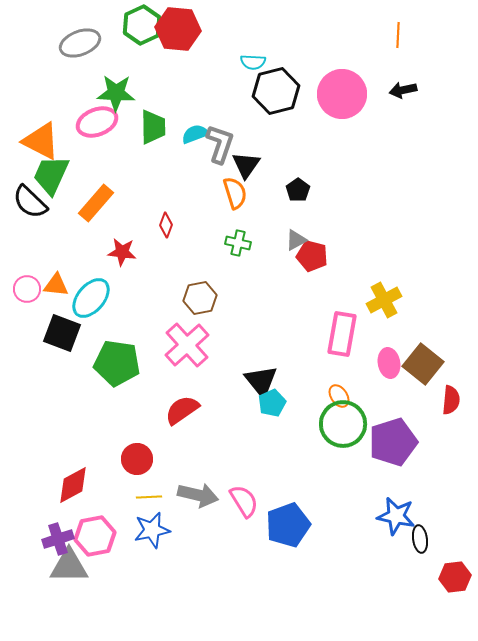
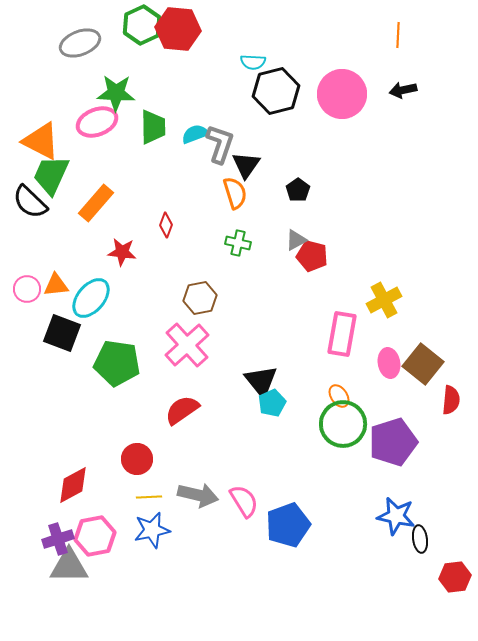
orange triangle at (56, 285): rotated 12 degrees counterclockwise
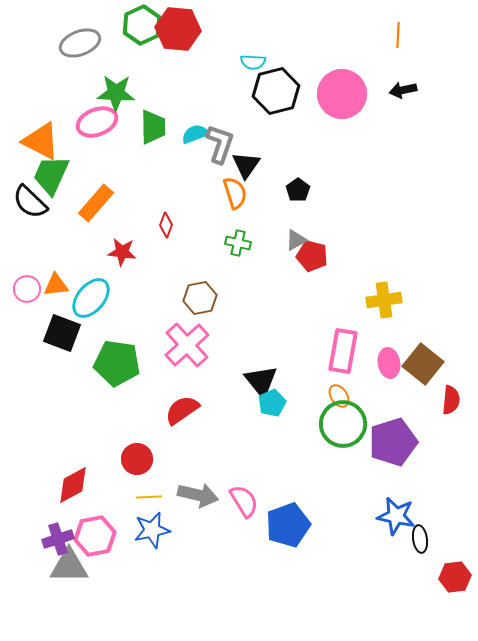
yellow cross at (384, 300): rotated 20 degrees clockwise
pink rectangle at (342, 334): moved 1 px right, 17 px down
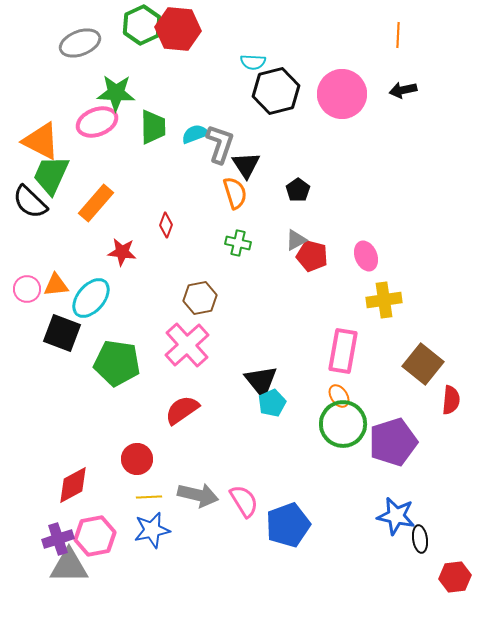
black triangle at (246, 165): rotated 8 degrees counterclockwise
pink ellipse at (389, 363): moved 23 px left, 107 px up; rotated 12 degrees counterclockwise
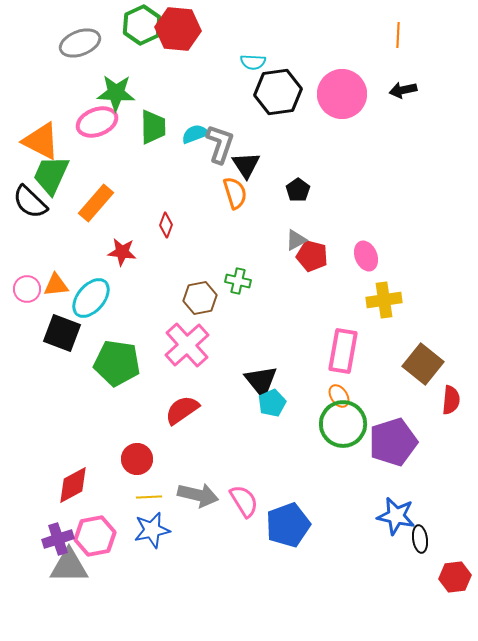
black hexagon at (276, 91): moved 2 px right, 1 px down; rotated 6 degrees clockwise
green cross at (238, 243): moved 38 px down
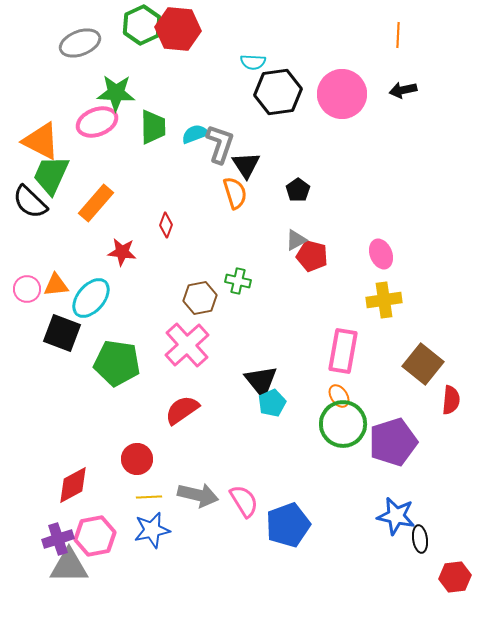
pink ellipse at (366, 256): moved 15 px right, 2 px up
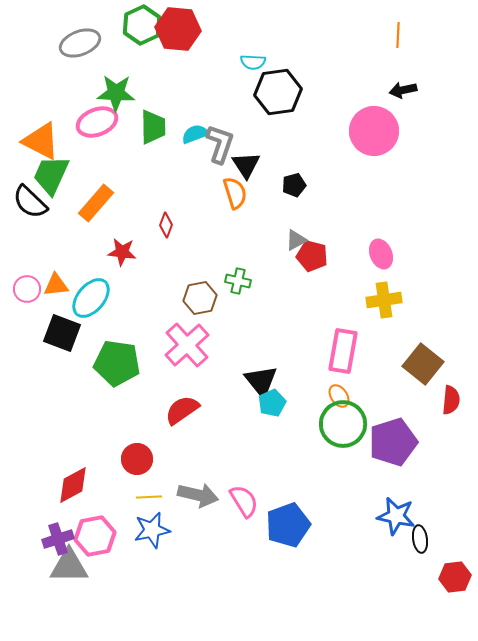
pink circle at (342, 94): moved 32 px right, 37 px down
black pentagon at (298, 190): moved 4 px left, 5 px up; rotated 20 degrees clockwise
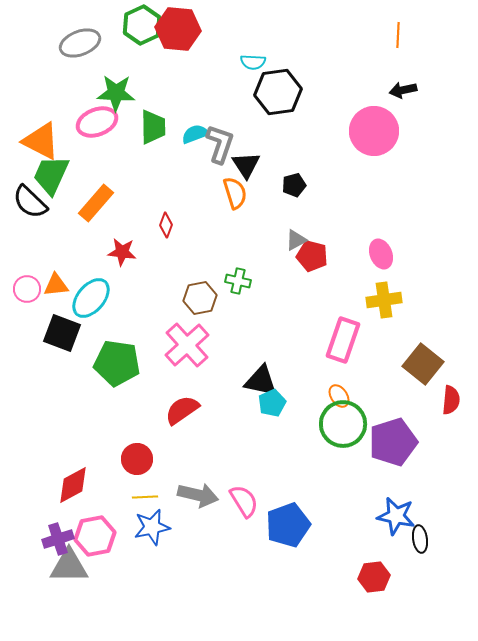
pink rectangle at (343, 351): moved 11 px up; rotated 9 degrees clockwise
black triangle at (261, 381): rotated 39 degrees counterclockwise
yellow line at (149, 497): moved 4 px left
blue star at (152, 530): moved 3 px up
red hexagon at (455, 577): moved 81 px left
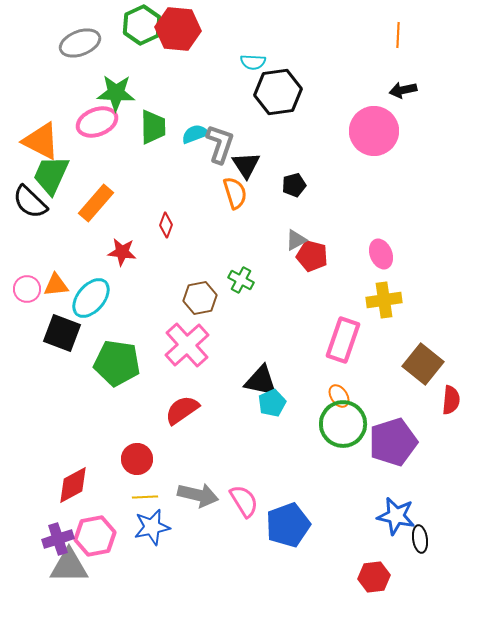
green cross at (238, 281): moved 3 px right, 1 px up; rotated 15 degrees clockwise
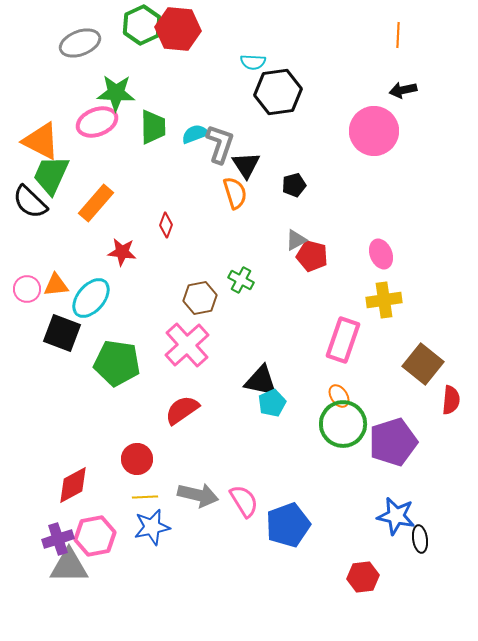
red hexagon at (374, 577): moved 11 px left
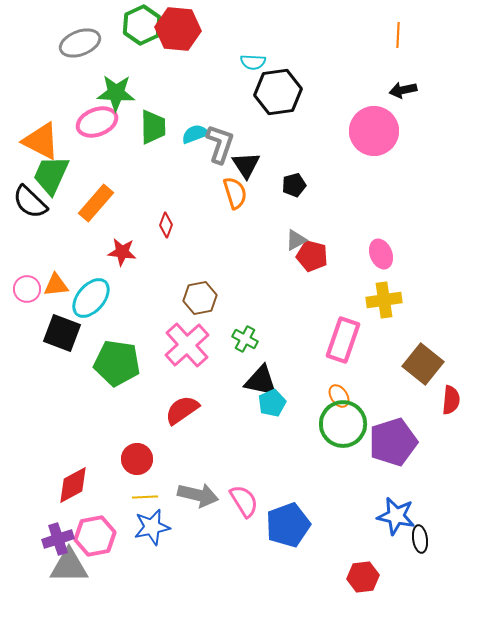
green cross at (241, 280): moved 4 px right, 59 px down
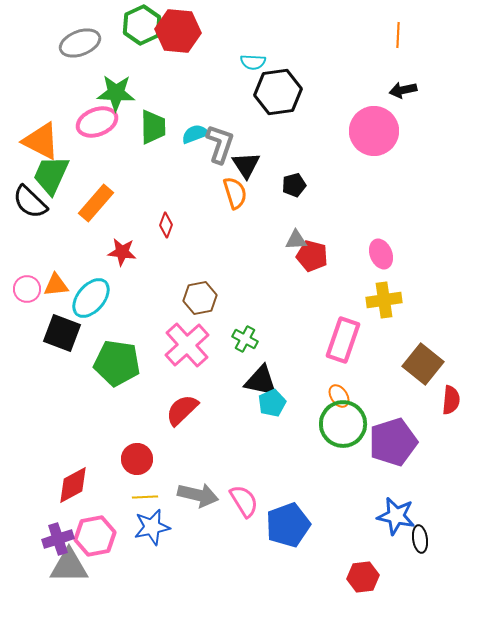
red hexagon at (178, 29): moved 2 px down
gray triangle at (296, 240): rotated 25 degrees clockwise
red semicircle at (182, 410): rotated 9 degrees counterclockwise
